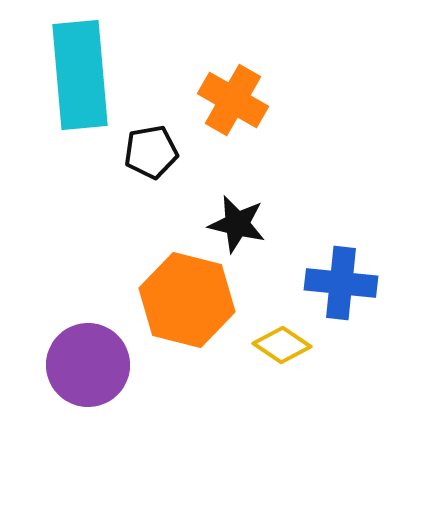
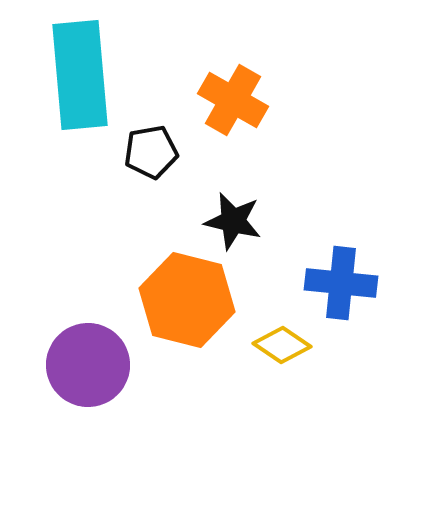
black star: moved 4 px left, 3 px up
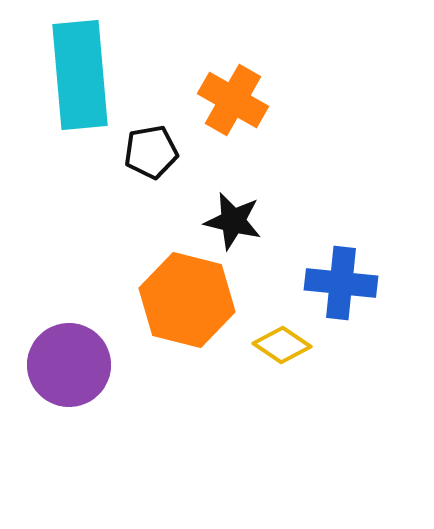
purple circle: moved 19 px left
